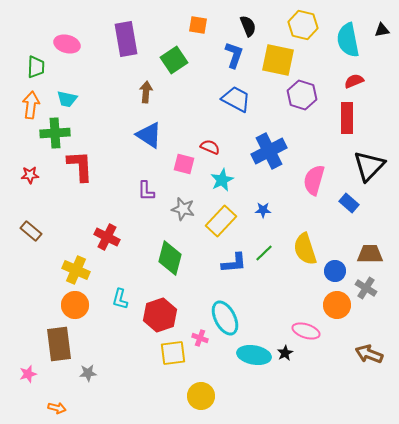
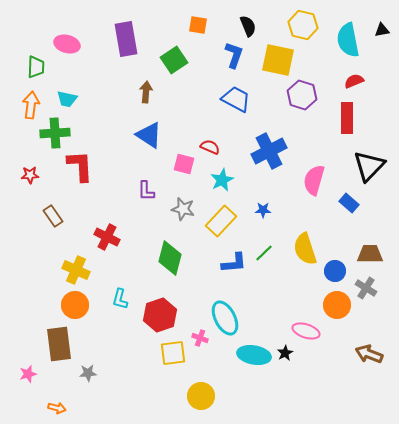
brown rectangle at (31, 231): moved 22 px right, 15 px up; rotated 15 degrees clockwise
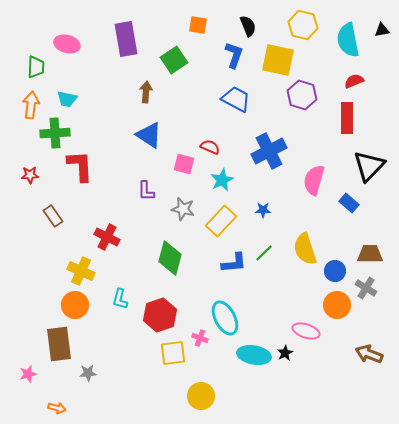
yellow cross at (76, 270): moved 5 px right, 1 px down
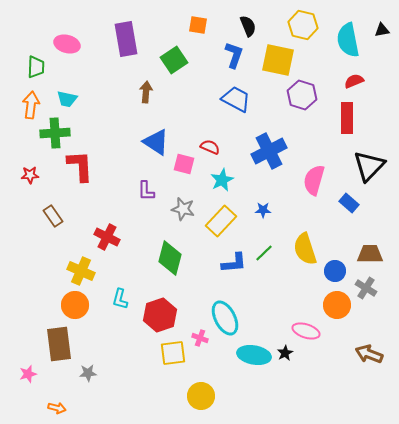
blue triangle at (149, 135): moved 7 px right, 7 px down
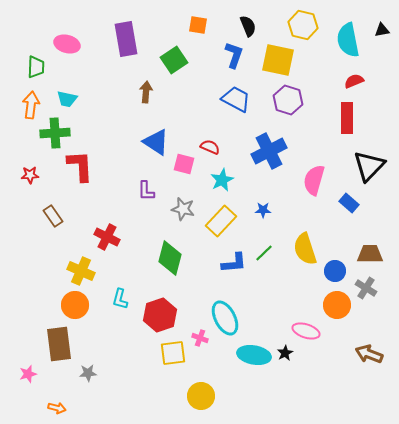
purple hexagon at (302, 95): moved 14 px left, 5 px down
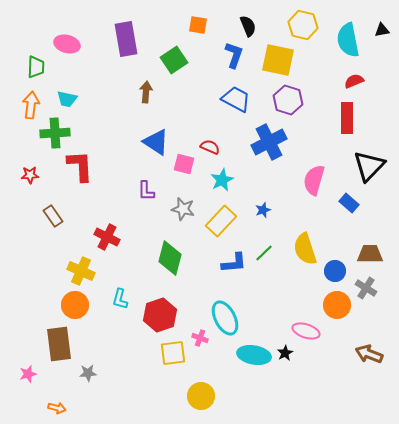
blue cross at (269, 151): moved 9 px up
blue star at (263, 210): rotated 21 degrees counterclockwise
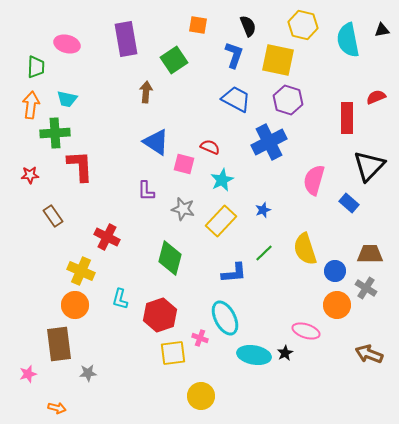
red semicircle at (354, 81): moved 22 px right, 16 px down
blue L-shape at (234, 263): moved 10 px down
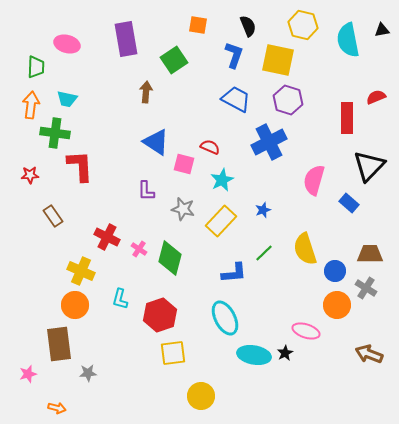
green cross at (55, 133): rotated 12 degrees clockwise
pink cross at (200, 338): moved 61 px left, 89 px up; rotated 14 degrees clockwise
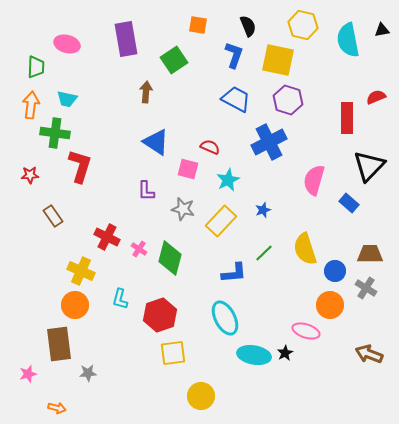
pink square at (184, 164): moved 4 px right, 5 px down
red L-shape at (80, 166): rotated 20 degrees clockwise
cyan star at (222, 180): moved 6 px right
orange circle at (337, 305): moved 7 px left
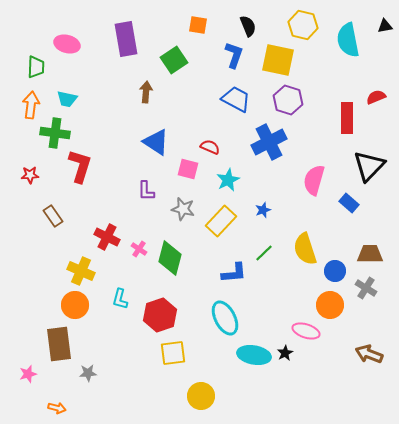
black triangle at (382, 30): moved 3 px right, 4 px up
